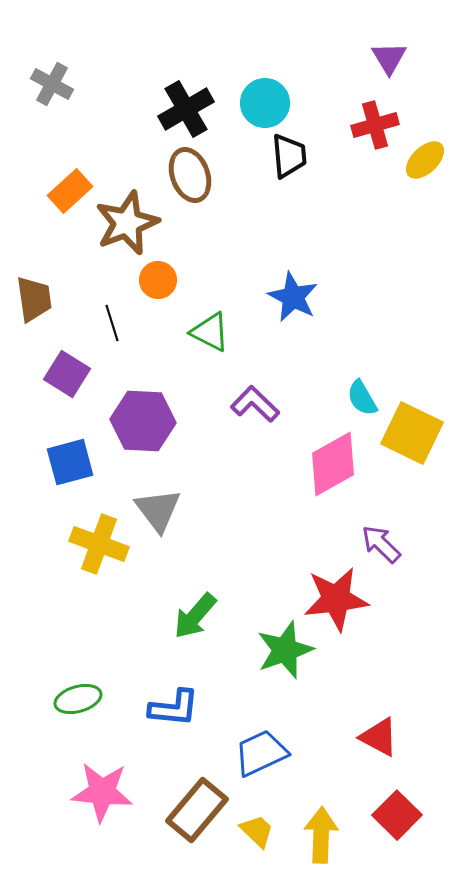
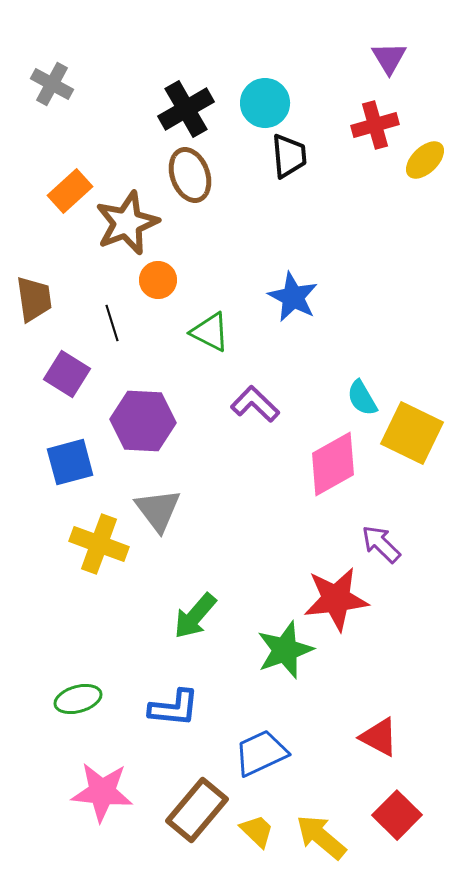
yellow arrow: moved 2 px down; rotated 52 degrees counterclockwise
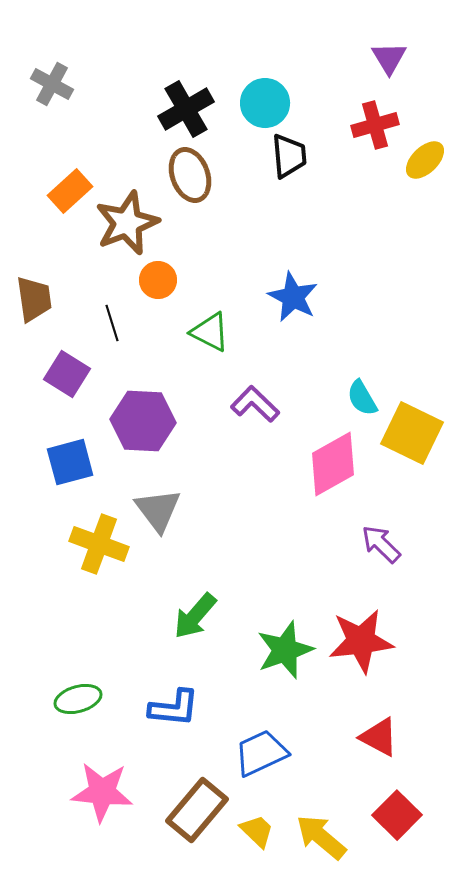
red star: moved 25 px right, 42 px down
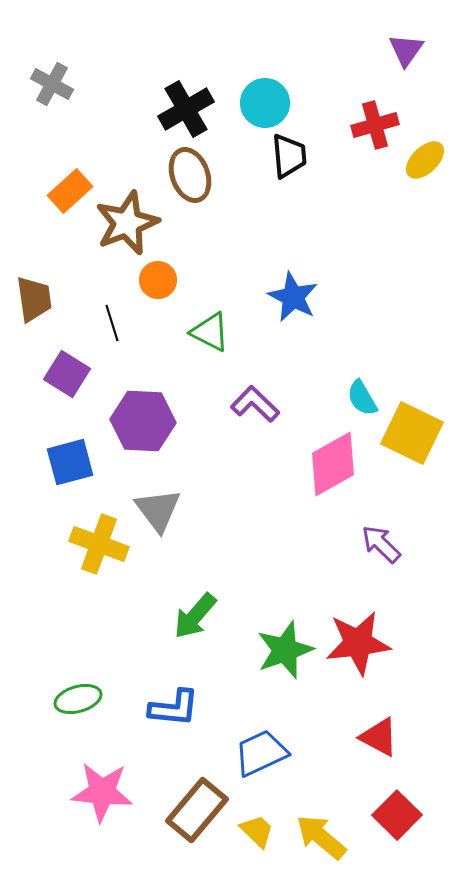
purple triangle: moved 17 px right, 8 px up; rotated 6 degrees clockwise
red star: moved 3 px left, 2 px down
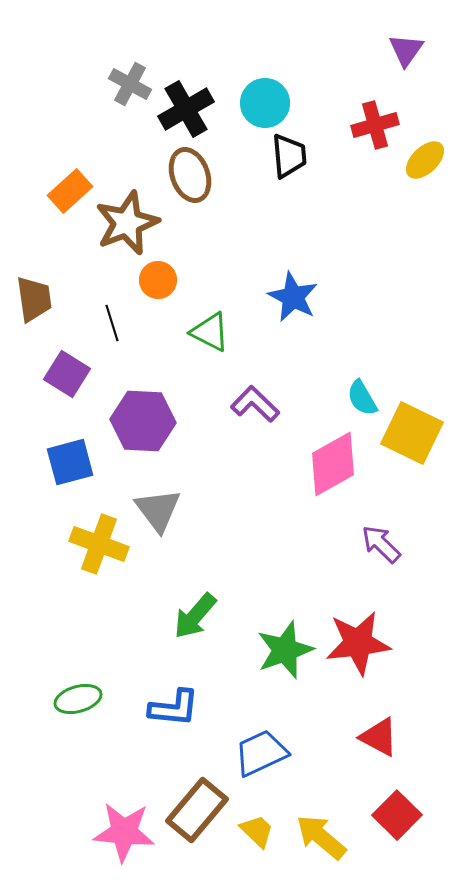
gray cross: moved 78 px right
pink star: moved 22 px right, 40 px down
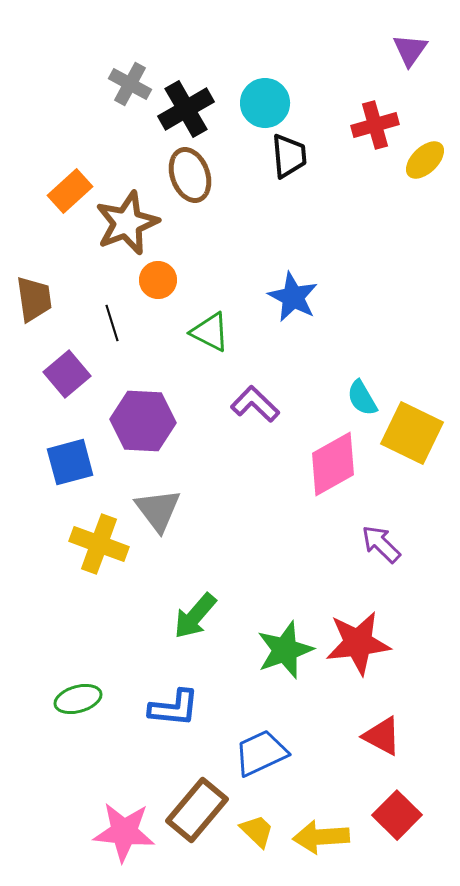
purple triangle: moved 4 px right
purple square: rotated 18 degrees clockwise
red triangle: moved 3 px right, 1 px up
yellow arrow: rotated 44 degrees counterclockwise
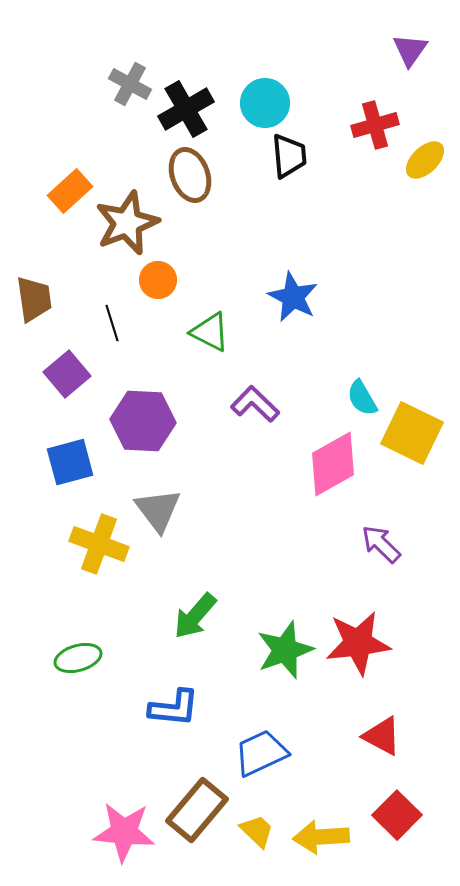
green ellipse: moved 41 px up
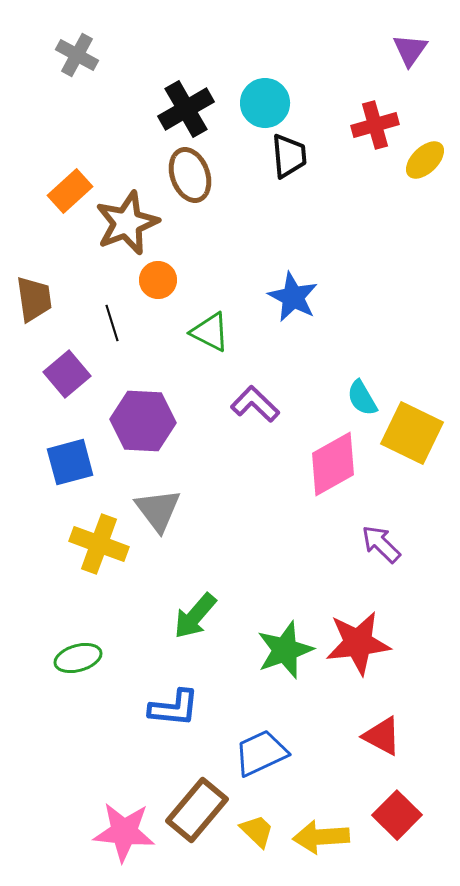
gray cross: moved 53 px left, 29 px up
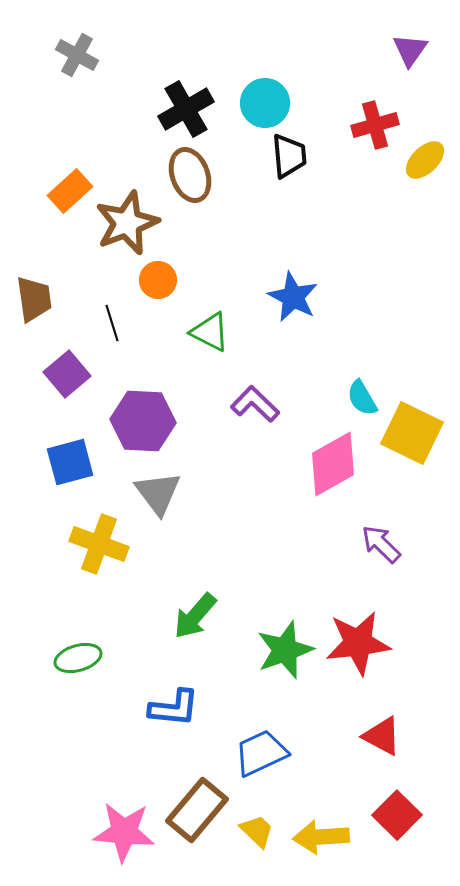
gray triangle: moved 17 px up
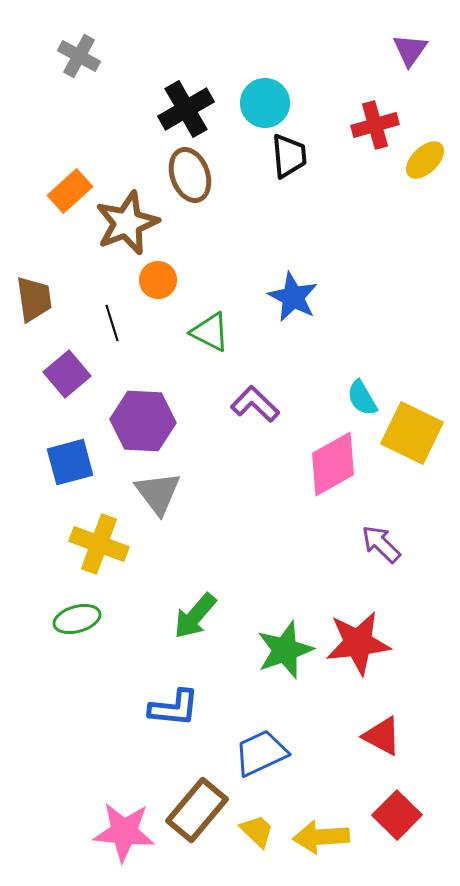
gray cross: moved 2 px right, 1 px down
green ellipse: moved 1 px left, 39 px up
